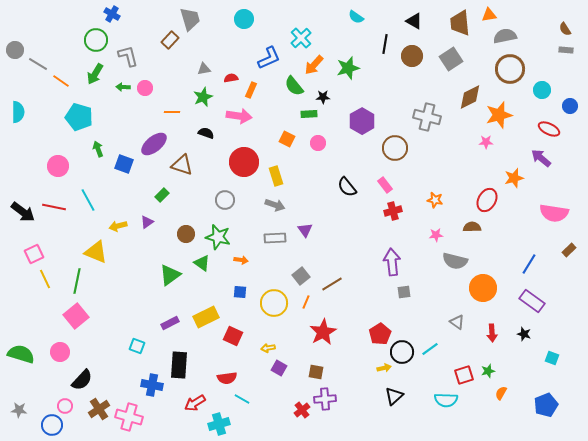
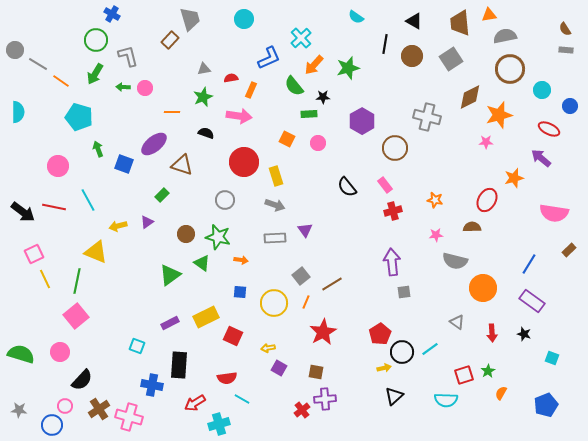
green star at (488, 371): rotated 16 degrees counterclockwise
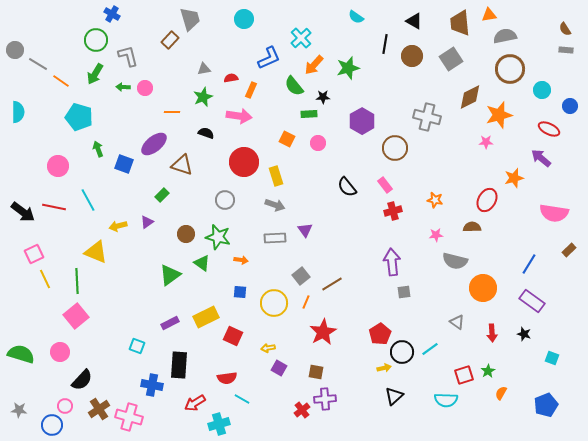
green line at (77, 281): rotated 15 degrees counterclockwise
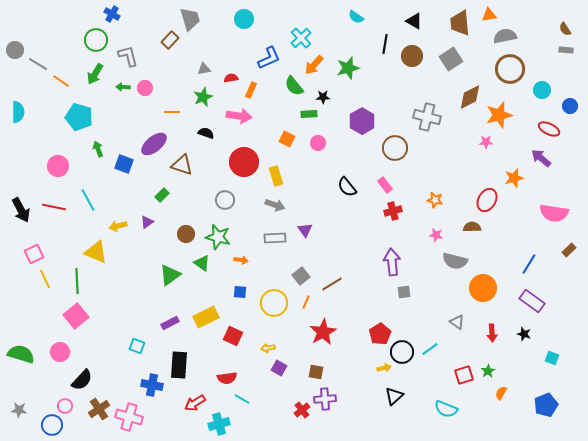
black arrow at (23, 212): moved 2 px left, 2 px up; rotated 25 degrees clockwise
pink star at (436, 235): rotated 16 degrees clockwise
cyan semicircle at (446, 400): moved 9 px down; rotated 20 degrees clockwise
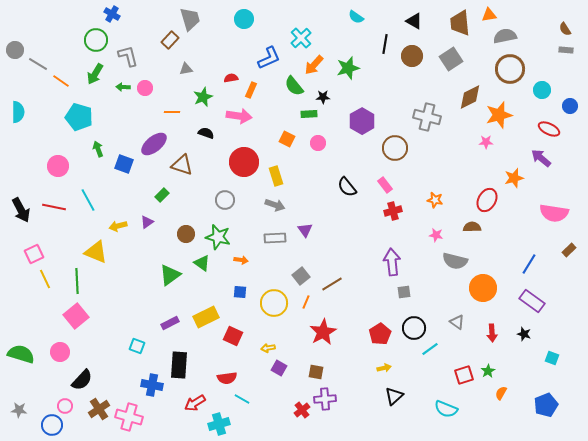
gray triangle at (204, 69): moved 18 px left
black circle at (402, 352): moved 12 px right, 24 px up
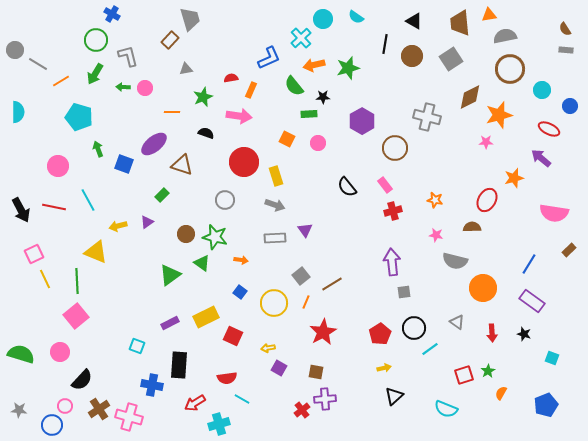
cyan circle at (244, 19): moved 79 px right
orange arrow at (314, 65): rotated 35 degrees clockwise
orange line at (61, 81): rotated 66 degrees counterclockwise
green star at (218, 237): moved 3 px left
blue square at (240, 292): rotated 32 degrees clockwise
